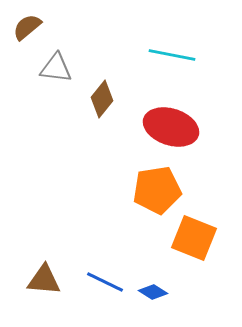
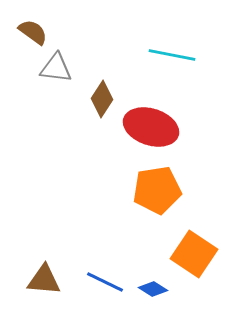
brown semicircle: moved 6 px right, 5 px down; rotated 76 degrees clockwise
brown diamond: rotated 6 degrees counterclockwise
red ellipse: moved 20 px left
orange square: moved 16 px down; rotated 12 degrees clockwise
blue diamond: moved 3 px up
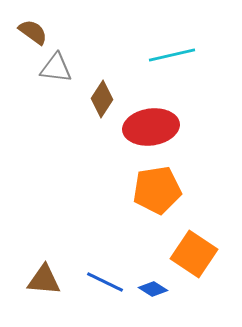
cyan line: rotated 24 degrees counterclockwise
red ellipse: rotated 26 degrees counterclockwise
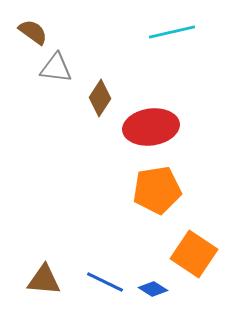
cyan line: moved 23 px up
brown diamond: moved 2 px left, 1 px up
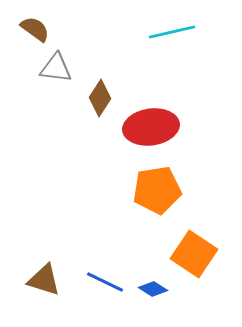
brown semicircle: moved 2 px right, 3 px up
brown triangle: rotated 12 degrees clockwise
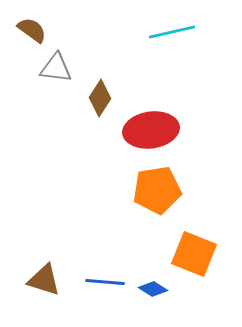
brown semicircle: moved 3 px left, 1 px down
red ellipse: moved 3 px down
orange square: rotated 12 degrees counterclockwise
blue line: rotated 21 degrees counterclockwise
